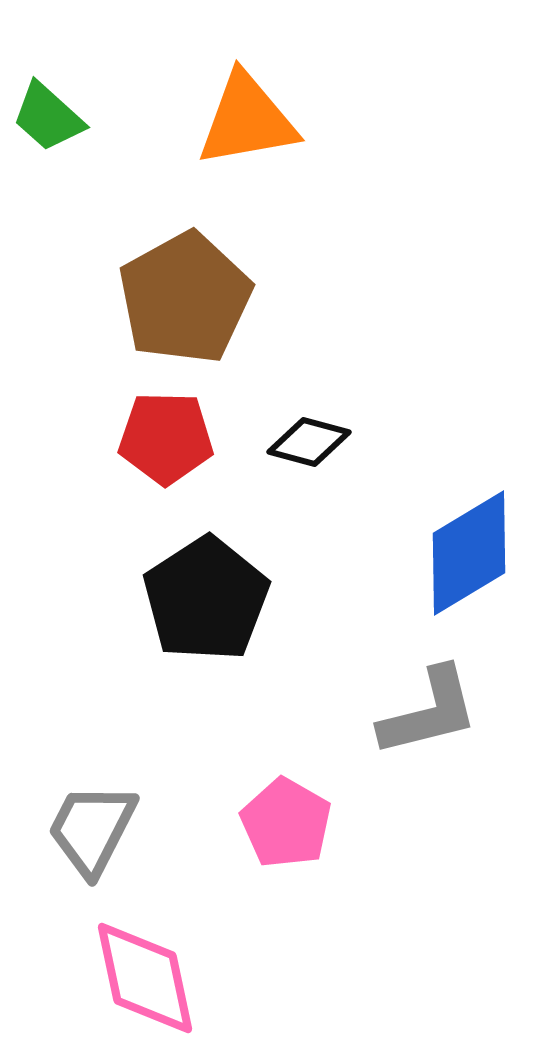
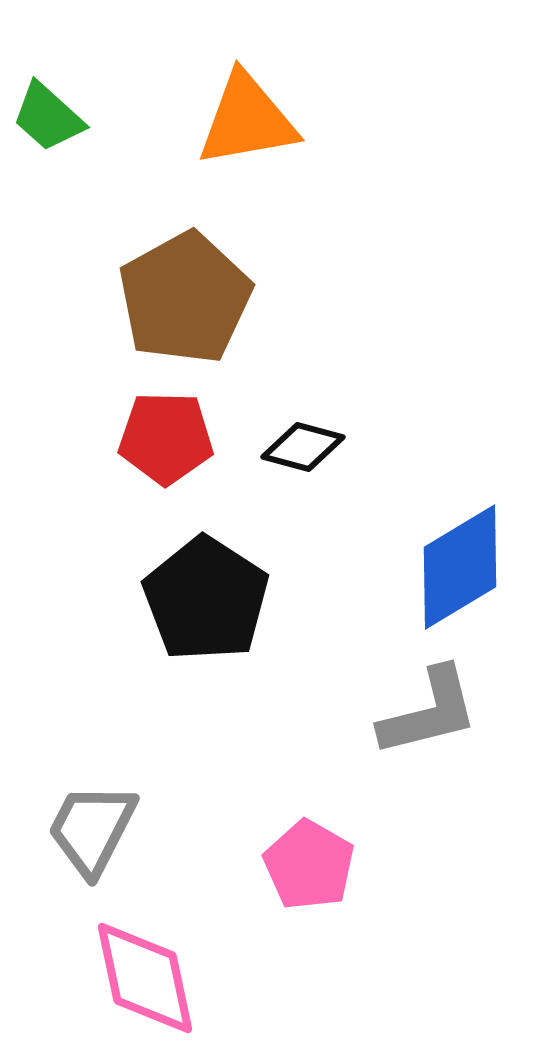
black diamond: moved 6 px left, 5 px down
blue diamond: moved 9 px left, 14 px down
black pentagon: rotated 6 degrees counterclockwise
pink pentagon: moved 23 px right, 42 px down
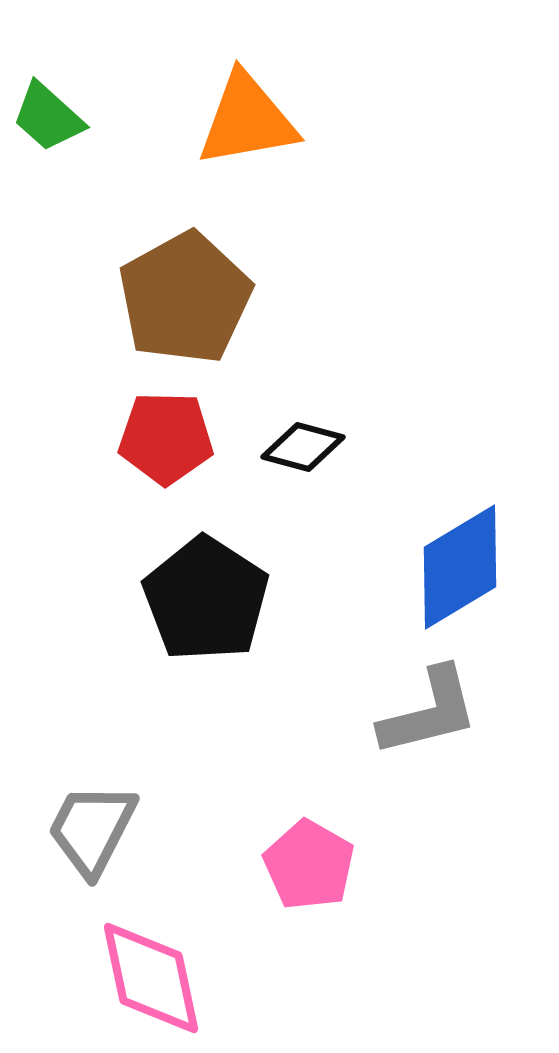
pink diamond: moved 6 px right
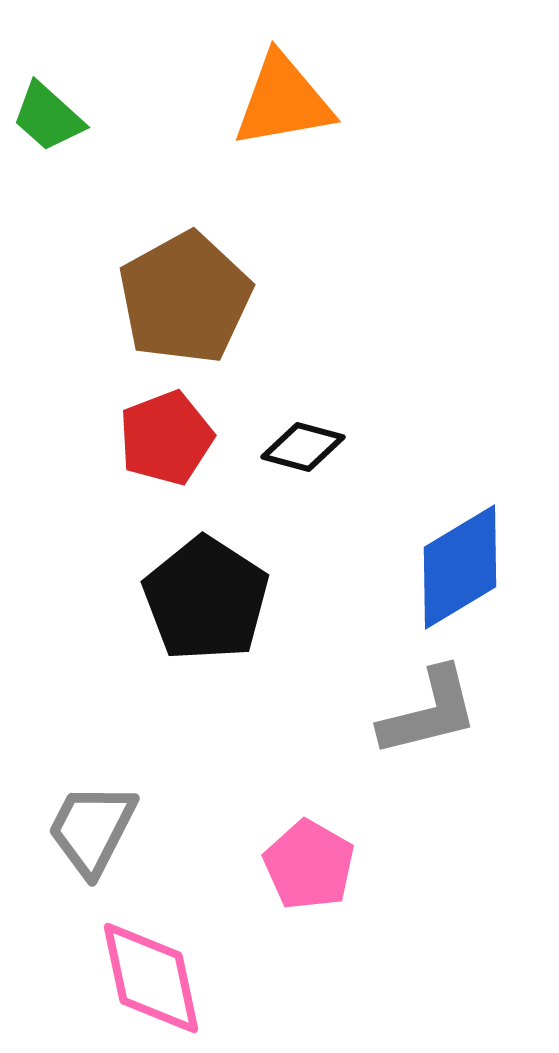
orange triangle: moved 36 px right, 19 px up
red pentagon: rotated 22 degrees counterclockwise
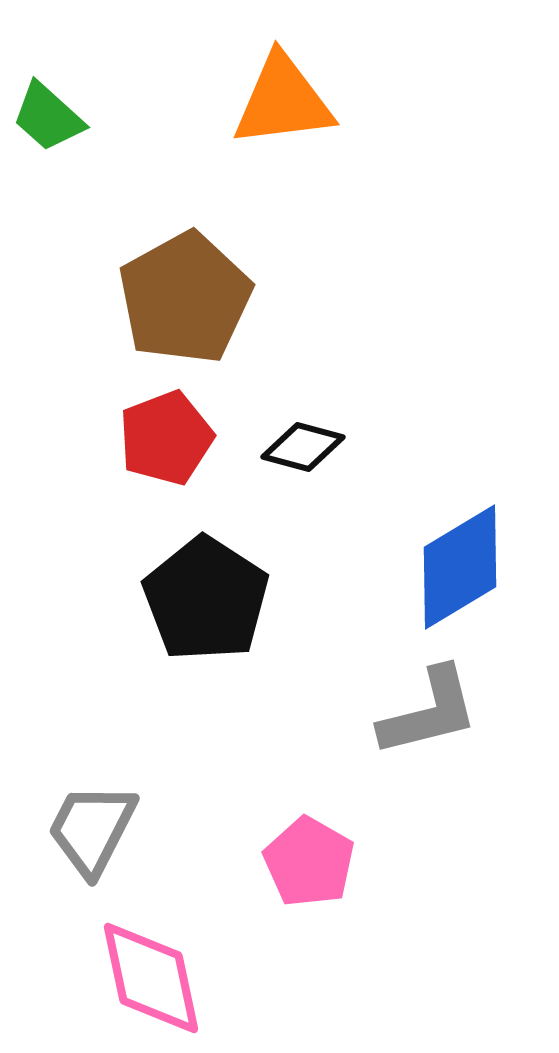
orange triangle: rotated 3 degrees clockwise
pink pentagon: moved 3 px up
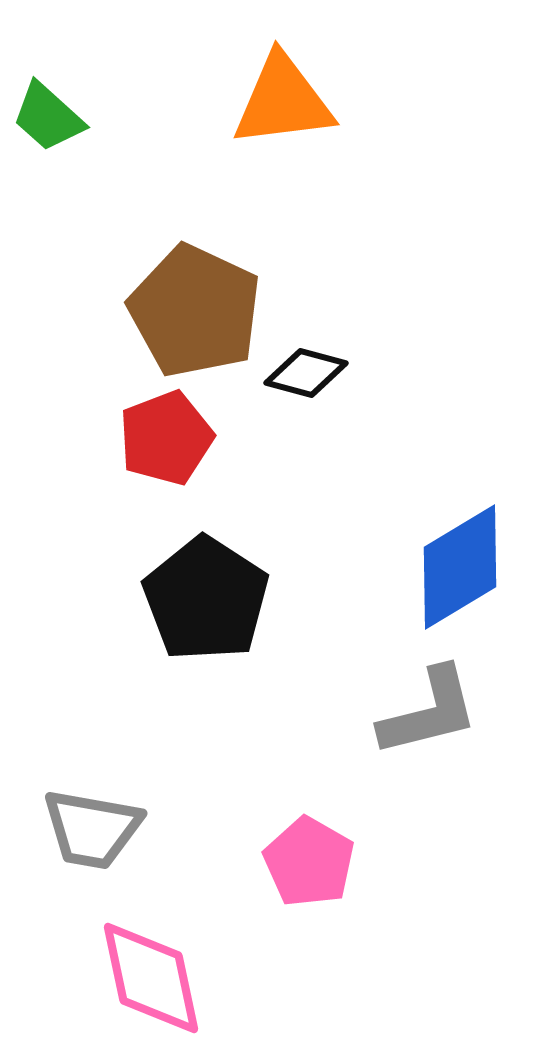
brown pentagon: moved 10 px right, 13 px down; rotated 18 degrees counterclockwise
black diamond: moved 3 px right, 74 px up
gray trapezoid: rotated 107 degrees counterclockwise
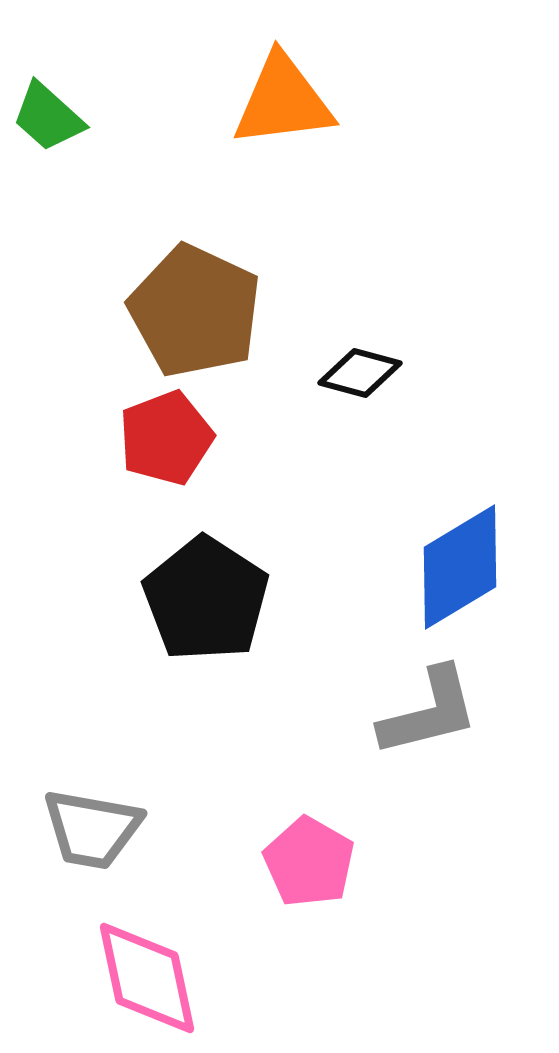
black diamond: moved 54 px right
pink diamond: moved 4 px left
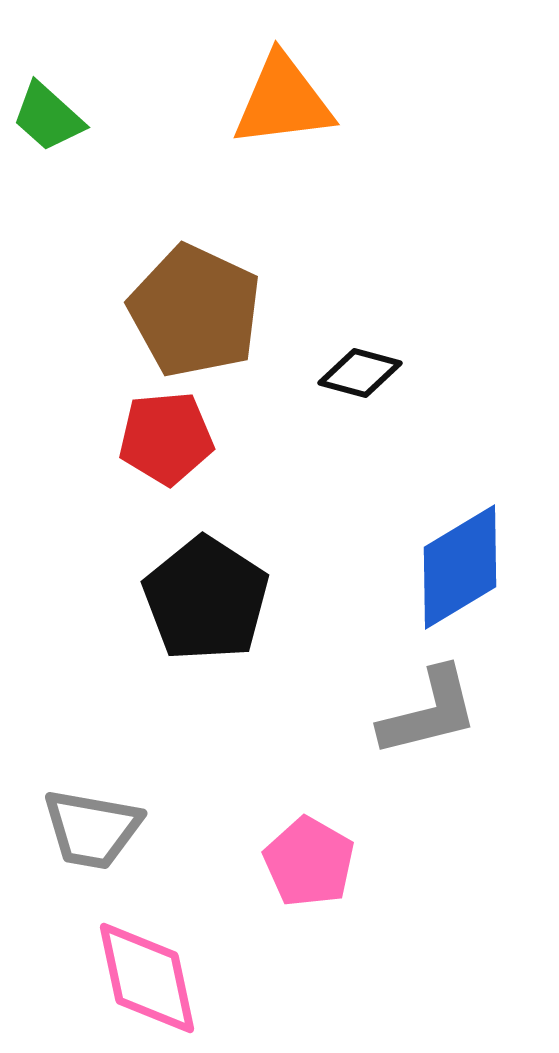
red pentagon: rotated 16 degrees clockwise
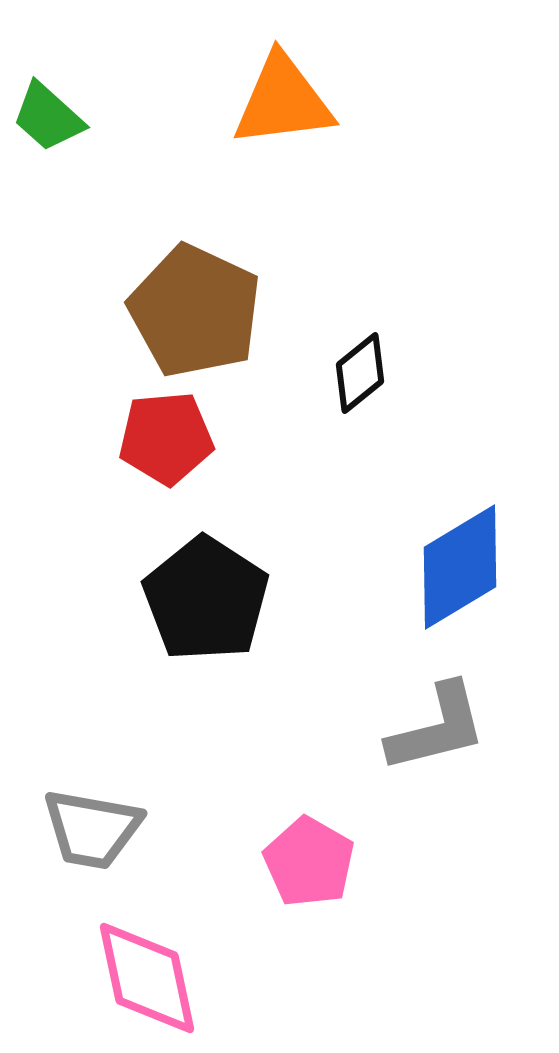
black diamond: rotated 54 degrees counterclockwise
gray L-shape: moved 8 px right, 16 px down
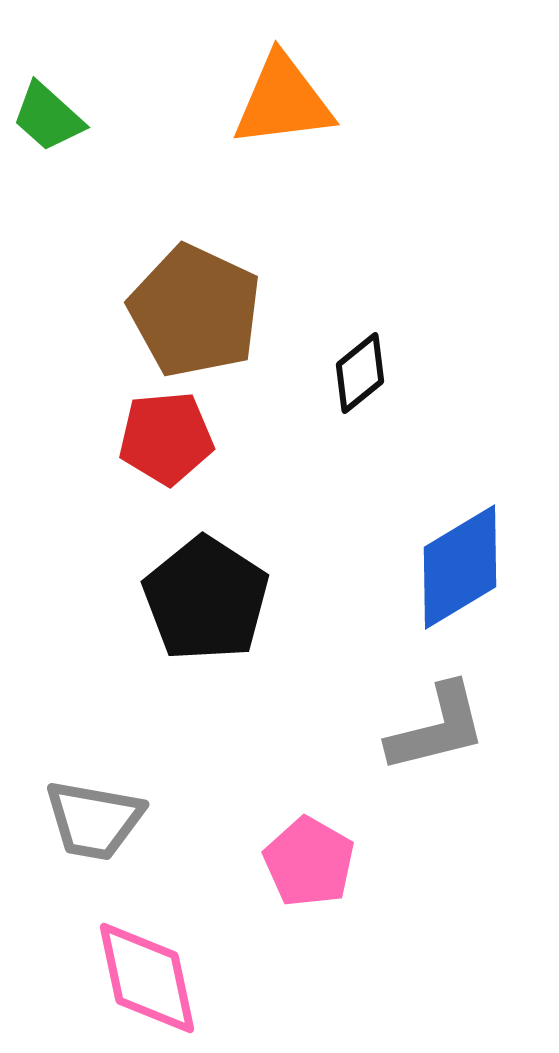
gray trapezoid: moved 2 px right, 9 px up
